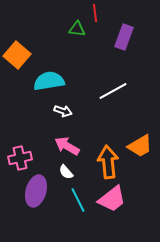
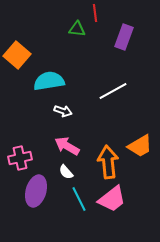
cyan line: moved 1 px right, 1 px up
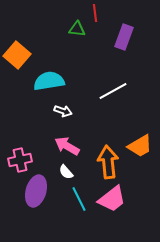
pink cross: moved 2 px down
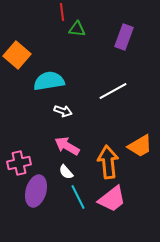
red line: moved 33 px left, 1 px up
pink cross: moved 1 px left, 3 px down
cyan line: moved 1 px left, 2 px up
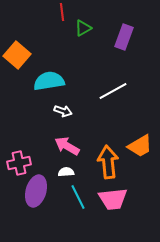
green triangle: moved 6 px right, 1 px up; rotated 36 degrees counterclockwise
white semicircle: rotated 126 degrees clockwise
pink trapezoid: moved 1 px right; rotated 32 degrees clockwise
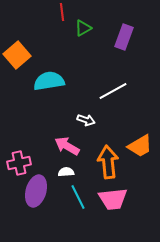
orange square: rotated 8 degrees clockwise
white arrow: moved 23 px right, 9 px down
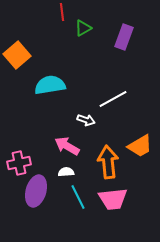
cyan semicircle: moved 1 px right, 4 px down
white line: moved 8 px down
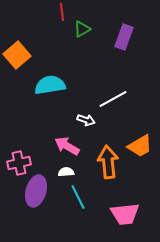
green triangle: moved 1 px left, 1 px down
pink trapezoid: moved 12 px right, 15 px down
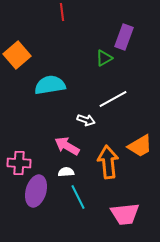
green triangle: moved 22 px right, 29 px down
pink cross: rotated 15 degrees clockwise
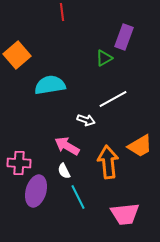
white semicircle: moved 2 px left, 1 px up; rotated 112 degrees counterclockwise
